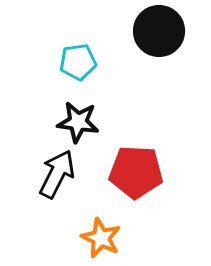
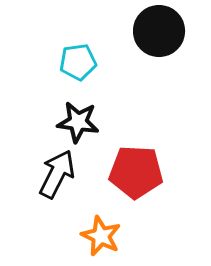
orange star: moved 2 px up
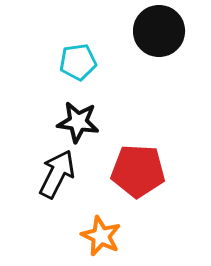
red pentagon: moved 2 px right, 1 px up
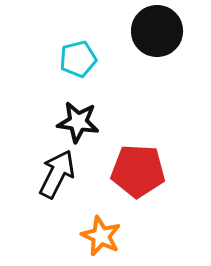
black circle: moved 2 px left
cyan pentagon: moved 3 px up; rotated 6 degrees counterclockwise
